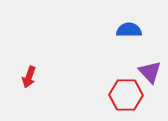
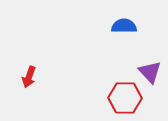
blue semicircle: moved 5 px left, 4 px up
red hexagon: moved 1 px left, 3 px down
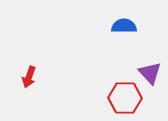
purple triangle: moved 1 px down
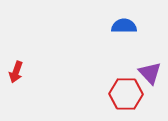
red arrow: moved 13 px left, 5 px up
red hexagon: moved 1 px right, 4 px up
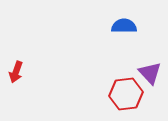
red hexagon: rotated 8 degrees counterclockwise
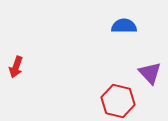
red arrow: moved 5 px up
red hexagon: moved 8 px left, 7 px down; rotated 20 degrees clockwise
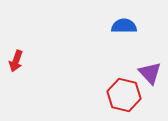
red arrow: moved 6 px up
red hexagon: moved 6 px right, 6 px up
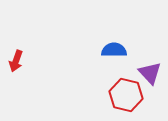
blue semicircle: moved 10 px left, 24 px down
red hexagon: moved 2 px right
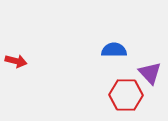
red arrow: rotated 95 degrees counterclockwise
red hexagon: rotated 12 degrees counterclockwise
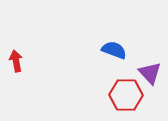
blue semicircle: rotated 20 degrees clockwise
red arrow: rotated 115 degrees counterclockwise
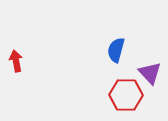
blue semicircle: moved 2 px right; rotated 95 degrees counterclockwise
